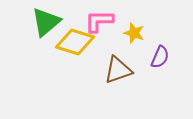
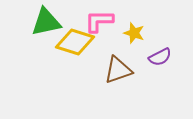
green triangle: rotated 28 degrees clockwise
purple semicircle: rotated 40 degrees clockwise
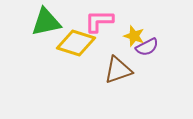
yellow star: moved 3 px down
yellow diamond: moved 1 px right, 1 px down
purple semicircle: moved 13 px left, 10 px up
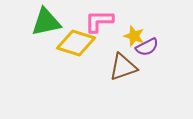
brown triangle: moved 5 px right, 3 px up
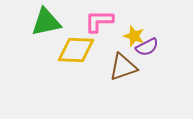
yellow diamond: moved 7 px down; rotated 15 degrees counterclockwise
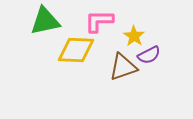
green triangle: moved 1 px left, 1 px up
yellow star: rotated 15 degrees clockwise
purple semicircle: moved 2 px right, 8 px down
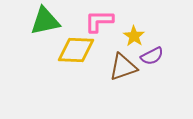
purple semicircle: moved 3 px right, 1 px down
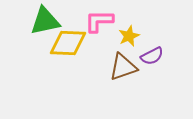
yellow star: moved 5 px left; rotated 15 degrees clockwise
yellow diamond: moved 8 px left, 7 px up
